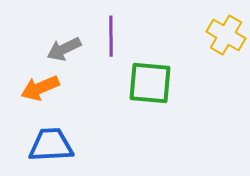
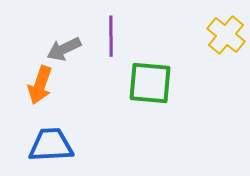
yellow cross: rotated 9 degrees clockwise
orange arrow: moved 3 px up; rotated 48 degrees counterclockwise
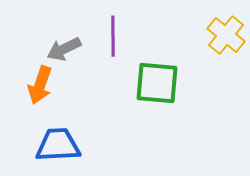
purple line: moved 2 px right
green square: moved 7 px right
blue trapezoid: moved 7 px right
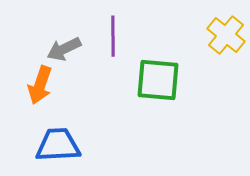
green square: moved 1 px right, 3 px up
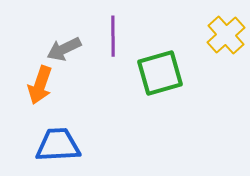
yellow cross: rotated 9 degrees clockwise
green square: moved 2 px right, 7 px up; rotated 21 degrees counterclockwise
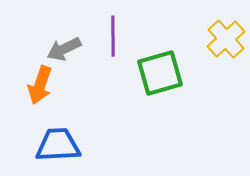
yellow cross: moved 4 px down
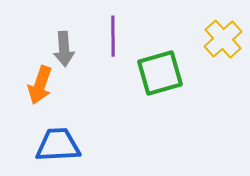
yellow cross: moved 3 px left
gray arrow: rotated 68 degrees counterclockwise
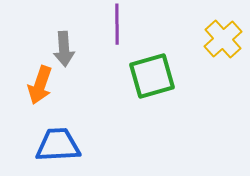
purple line: moved 4 px right, 12 px up
green square: moved 8 px left, 3 px down
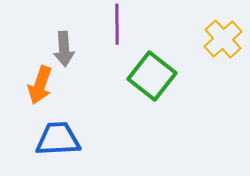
green square: rotated 36 degrees counterclockwise
blue trapezoid: moved 6 px up
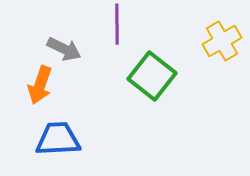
yellow cross: moved 1 px left, 2 px down; rotated 12 degrees clockwise
gray arrow: rotated 60 degrees counterclockwise
